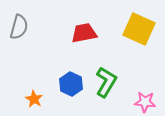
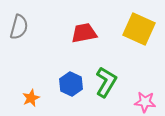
orange star: moved 3 px left, 1 px up; rotated 18 degrees clockwise
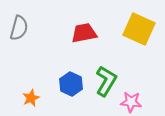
gray semicircle: moved 1 px down
green L-shape: moved 1 px up
pink star: moved 14 px left
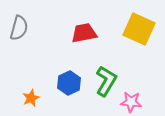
blue hexagon: moved 2 px left, 1 px up; rotated 10 degrees clockwise
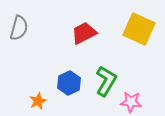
red trapezoid: rotated 16 degrees counterclockwise
orange star: moved 7 px right, 3 px down
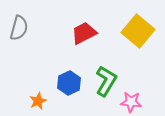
yellow square: moved 1 px left, 2 px down; rotated 16 degrees clockwise
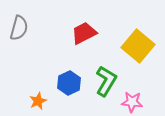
yellow square: moved 15 px down
pink star: moved 1 px right
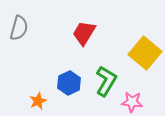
red trapezoid: rotated 32 degrees counterclockwise
yellow square: moved 7 px right, 7 px down
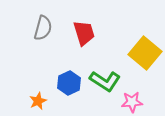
gray semicircle: moved 24 px right
red trapezoid: rotated 132 degrees clockwise
green L-shape: moved 1 px left; rotated 92 degrees clockwise
pink star: rotated 10 degrees counterclockwise
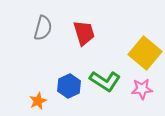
blue hexagon: moved 3 px down
pink star: moved 10 px right, 13 px up
